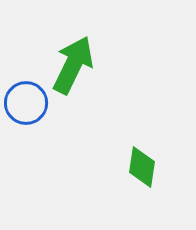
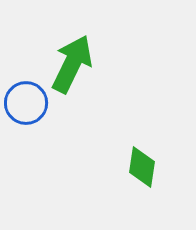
green arrow: moved 1 px left, 1 px up
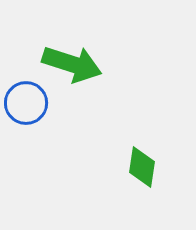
green arrow: rotated 82 degrees clockwise
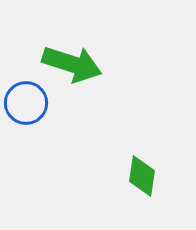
green diamond: moved 9 px down
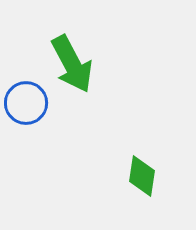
green arrow: rotated 44 degrees clockwise
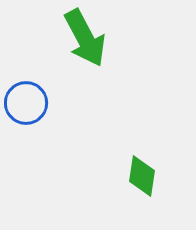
green arrow: moved 13 px right, 26 px up
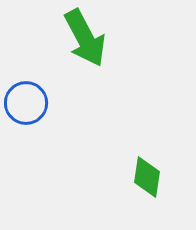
green diamond: moved 5 px right, 1 px down
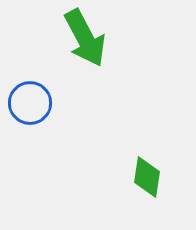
blue circle: moved 4 px right
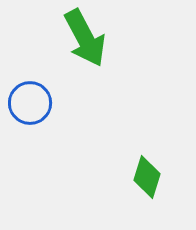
green diamond: rotated 9 degrees clockwise
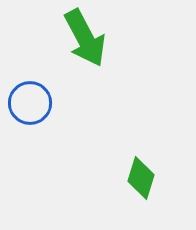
green diamond: moved 6 px left, 1 px down
